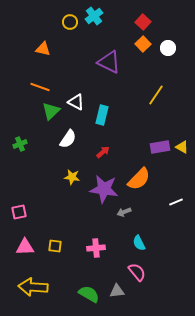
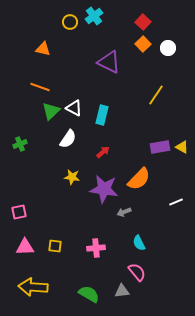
white triangle: moved 2 px left, 6 px down
gray triangle: moved 5 px right
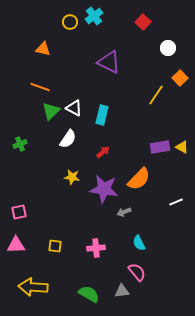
orange square: moved 37 px right, 34 px down
pink triangle: moved 9 px left, 2 px up
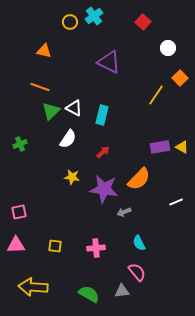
orange triangle: moved 1 px right, 2 px down
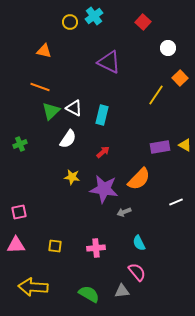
yellow triangle: moved 3 px right, 2 px up
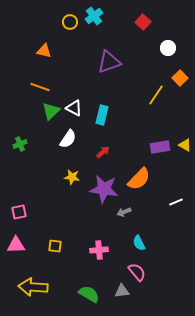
purple triangle: rotated 45 degrees counterclockwise
pink cross: moved 3 px right, 2 px down
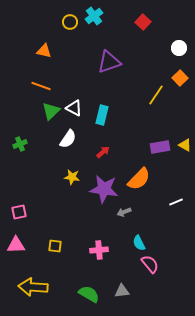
white circle: moved 11 px right
orange line: moved 1 px right, 1 px up
pink semicircle: moved 13 px right, 8 px up
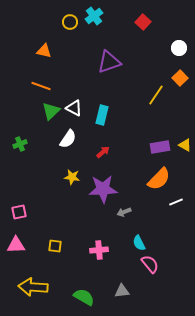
orange semicircle: moved 20 px right
purple star: moved 1 px left; rotated 12 degrees counterclockwise
green semicircle: moved 5 px left, 3 px down
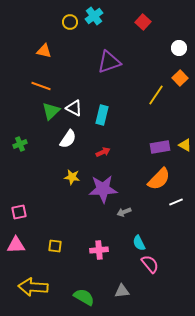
red arrow: rotated 16 degrees clockwise
